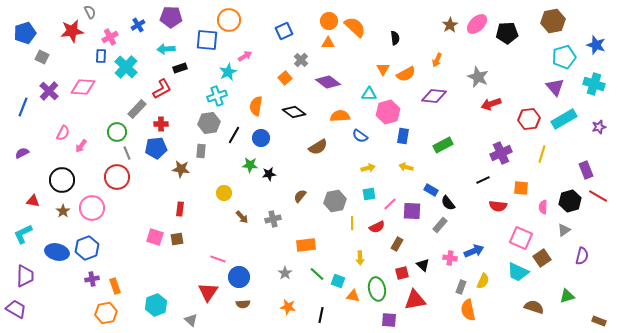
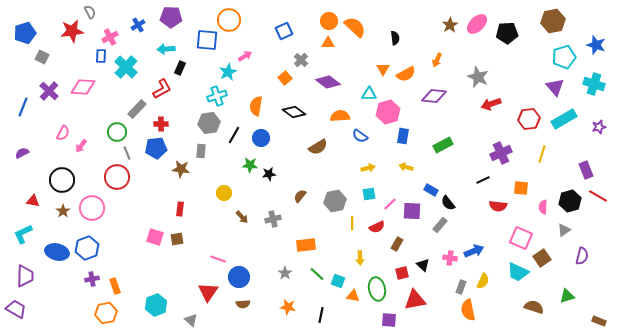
black rectangle at (180, 68): rotated 48 degrees counterclockwise
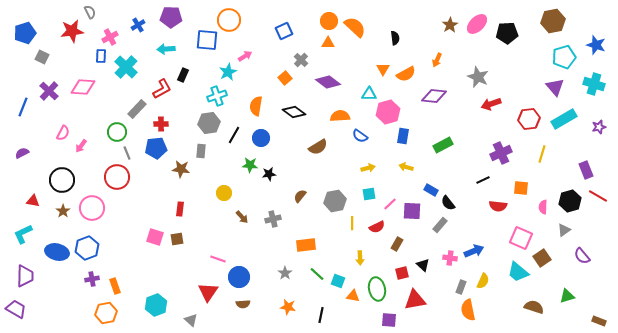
black rectangle at (180, 68): moved 3 px right, 7 px down
purple semicircle at (582, 256): rotated 126 degrees clockwise
cyan trapezoid at (518, 272): rotated 15 degrees clockwise
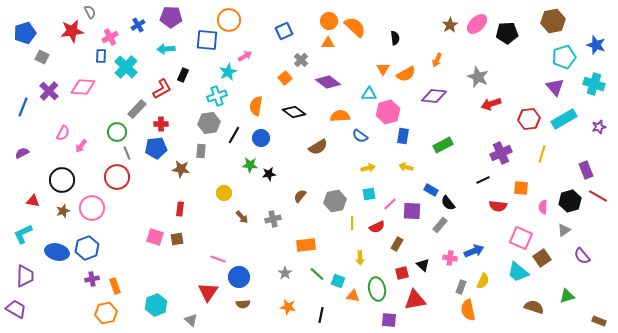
brown star at (63, 211): rotated 16 degrees clockwise
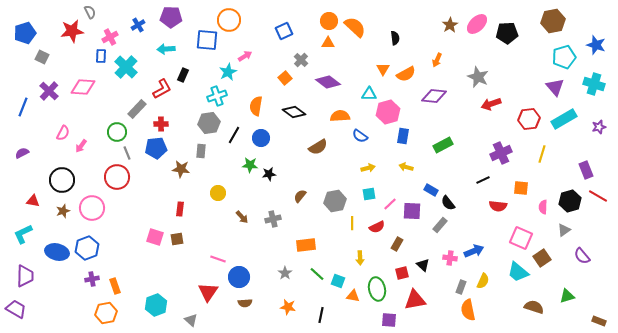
yellow circle at (224, 193): moved 6 px left
brown semicircle at (243, 304): moved 2 px right, 1 px up
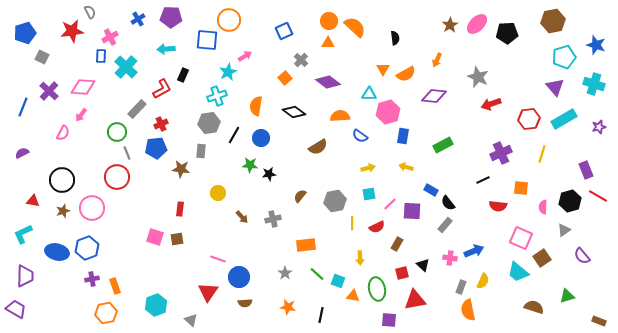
blue cross at (138, 25): moved 6 px up
red cross at (161, 124): rotated 24 degrees counterclockwise
pink arrow at (81, 146): moved 31 px up
gray rectangle at (440, 225): moved 5 px right
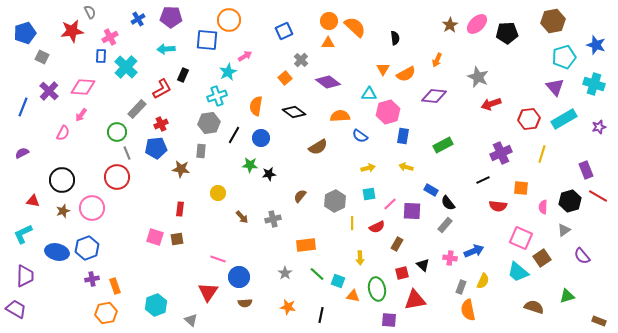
gray hexagon at (335, 201): rotated 15 degrees counterclockwise
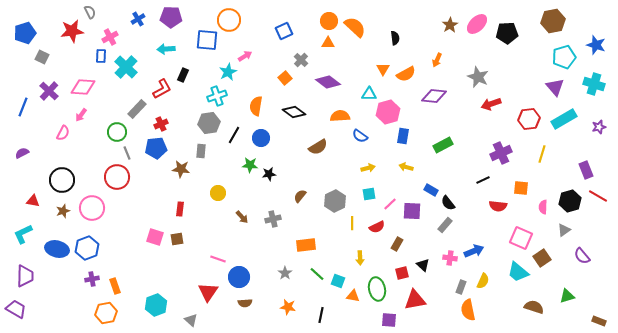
blue ellipse at (57, 252): moved 3 px up
